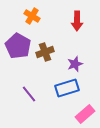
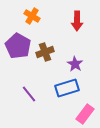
purple star: rotated 21 degrees counterclockwise
pink rectangle: rotated 12 degrees counterclockwise
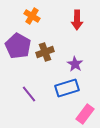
red arrow: moved 1 px up
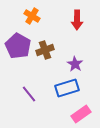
brown cross: moved 2 px up
pink rectangle: moved 4 px left; rotated 18 degrees clockwise
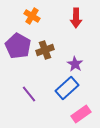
red arrow: moved 1 px left, 2 px up
blue rectangle: rotated 25 degrees counterclockwise
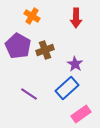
purple line: rotated 18 degrees counterclockwise
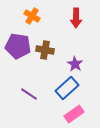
purple pentagon: rotated 20 degrees counterclockwise
brown cross: rotated 30 degrees clockwise
pink rectangle: moved 7 px left
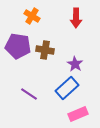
pink rectangle: moved 4 px right; rotated 12 degrees clockwise
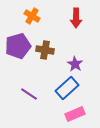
purple pentagon: rotated 25 degrees counterclockwise
pink rectangle: moved 3 px left
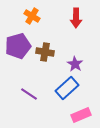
brown cross: moved 2 px down
pink rectangle: moved 6 px right, 1 px down
